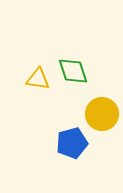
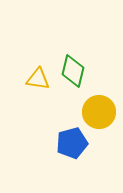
green diamond: rotated 32 degrees clockwise
yellow circle: moved 3 px left, 2 px up
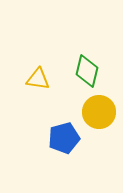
green diamond: moved 14 px right
blue pentagon: moved 8 px left, 5 px up
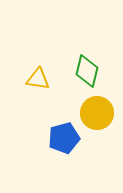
yellow circle: moved 2 px left, 1 px down
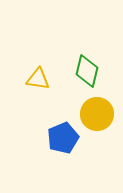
yellow circle: moved 1 px down
blue pentagon: moved 1 px left; rotated 8 degrees counterclockwise
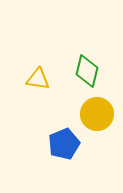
blue pentagon: moved 1 px right, 6 px down
